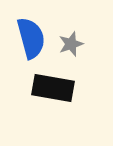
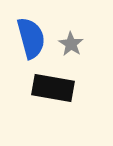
gray star: rotated 20 degrees counterclockwise
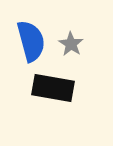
blue semicircle: moved 3 px down
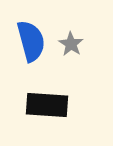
black rectangle: moved 6 px left, 17 px down; rotated 6 degrees counterclockwise
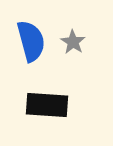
gray star: moved 2 px right, 2 px up
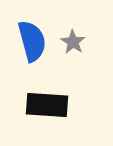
blue semicircle: moved 1 px right
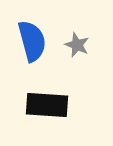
gray star: moved 4 px right, 3 px down; rotated 10 degrees counterclockwise
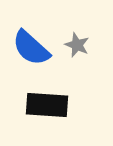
blue semicircle: moved 1 px left, 7 px down; rotated 147 degrees clockwise
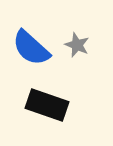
black rectangle: rotated 15 degrees clockwise
